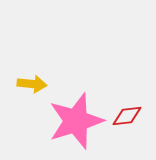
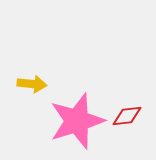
pink star: moved 1 px right
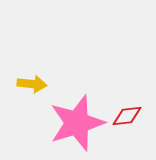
pink star: moved 2 px down
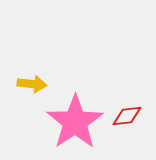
pink star: moved 2 px left, 1 px up; rotated 16 degrees counterclockwise
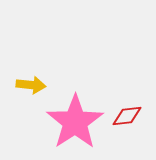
yellow arrow: moved 1 px left, 1 px down
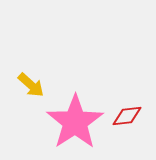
yellow arrow: rotated 36 degrees clockwise
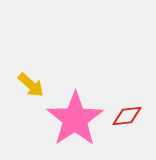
pink star: moved 3 px up
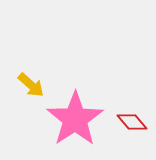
red diamond: moved 5 px right, 6 px down; rotated 56 degrees clockwise
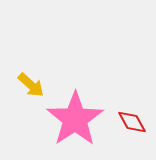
red diamond: rotated 12 degrees clockwise
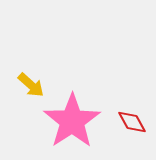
pink star: moved 3 px left, 2 px down
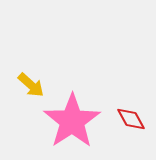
red diamond: moved 1 px left, 3 px up
